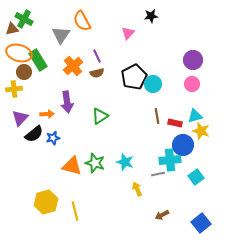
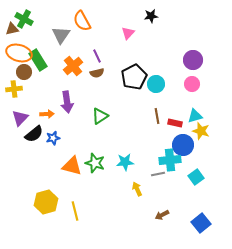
cyan circle: moved 3 px right
cyan star: rotated 24 degrees counterclockwise
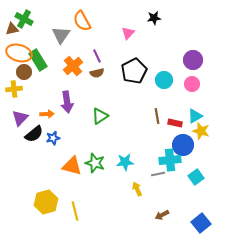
black star: moved 3 px right, 2 px down
black pentagon: moved 6 px up
cyan circle: moved 8 px right, 4 px up
cyan triangle: rotated 14 degrees counterclockwise
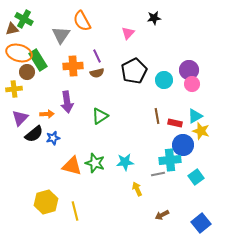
purple circle: moved 4 px left, 10 px down
orange cross: rotated 36 degrees clockwise
brown circle: moved 3 px right
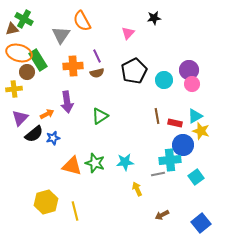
orange arrow: rotated 24 degrees counterclockwise
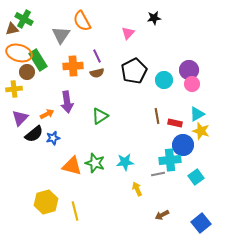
cyan triangle: moved 2 px right, 2 px up
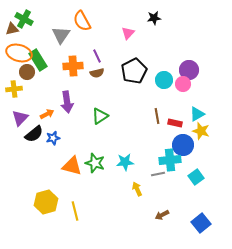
pink circle: moved 9 px left
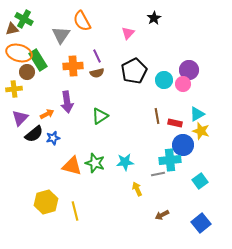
black star: rotated 24 degrees counterclockwise
cyan square: moved 4 px right, 4 px down
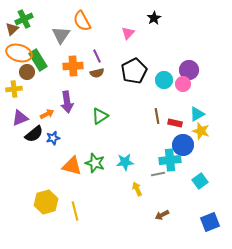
green cross: rotated 36 degrees clockwise
brown triangle: rotated 32 degrees counterclockwise
purple triangle: rotated 24 degrees clockwise
blue square: moved 9 px right, 1 px up; rotated 18 degrees clockwise
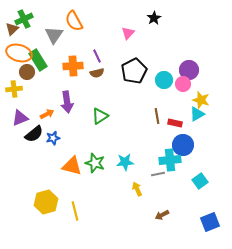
orange semicircle: moved 8 px left
gray triangle: moved 7 px left
yellow star: moved 31 px up
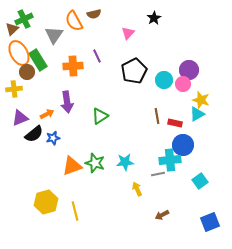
orange ellipse: rotated 45 degrees clockwise
brown semicircle: moved 3 px left, 59 px up
orange triangle: rotated 35 degrees counterclockwise
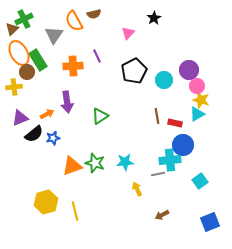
pink circle: moved 14 px right, 2 px down
yellow cross: moved 2 px up
